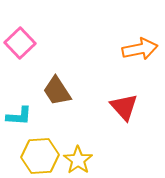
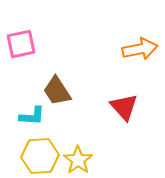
pink square: moved 1 px right, 1 px down; rotated 32 degrees clockwise
cyan L-shape: moved 13 px right
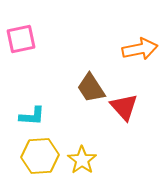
pink square: moved 5 px up
brown trapezoid: moved 34 px right, 3 px up
yellow star: moved 4 px right
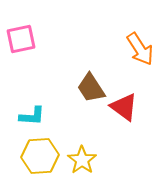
orange arrow: rotated 68 degrees clockwise
red triangle: rotated 12 degrees counterclockwise
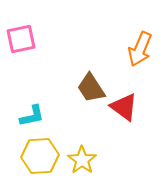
orange arrow: rotated 56 degrees clockwise
cyan L-shape: rotated 16 degrees counterclockwise
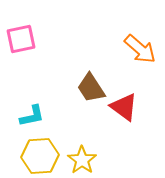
orange arrow: rotated 72 degrees counterclockwise
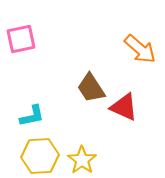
red triangle: rotated 12 degrees counterclockwise
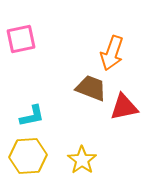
orange arrow: moved 28 px left, 4 px down; rotated 68 degrees clockwise
brown trapezoid: rotated 144 degrees clockwise
red triangle: rotated 36 degrees counterclockwise
yellow hexagon: moved 12 px left
